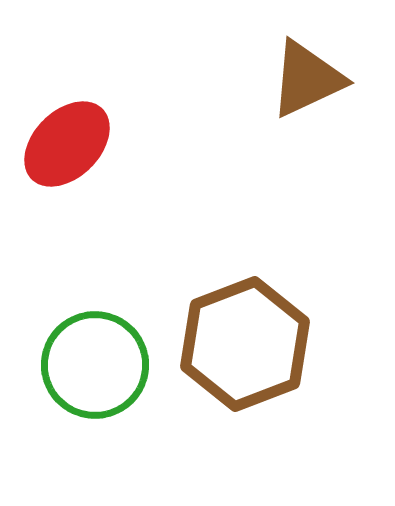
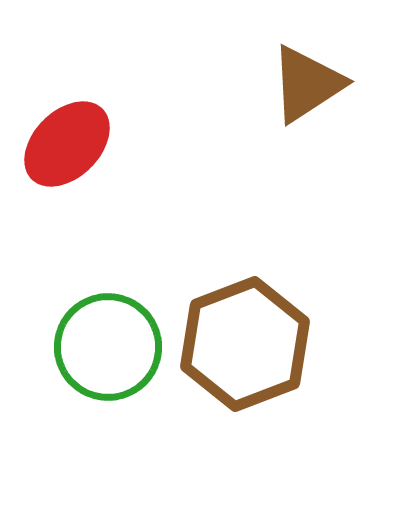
brown triangle: moved 5 px down; rotated 8 degrees counterclockwise
green circle: moved 13 px right, 18 px up
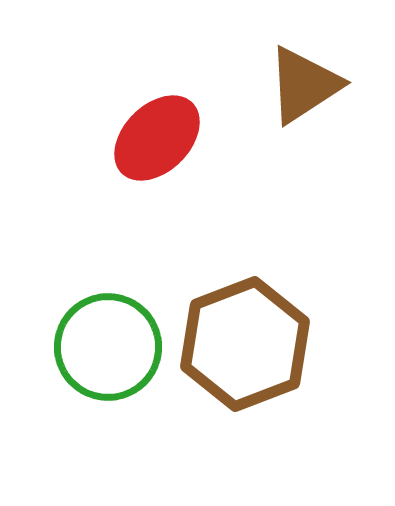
brown triangle: moved 3 px left, 1 px down
red ellipse: moved 90 px right, 6 px up
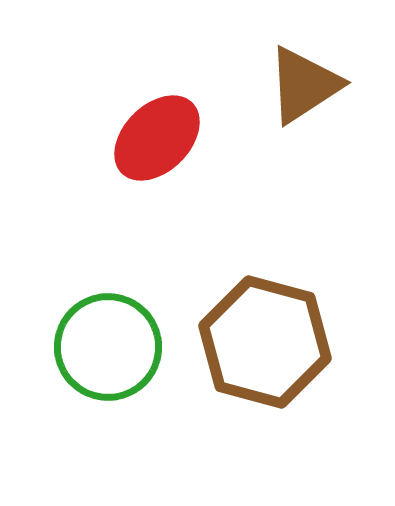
brown hexagon: moved 20 px right, 2 px up; rotated 24 degrees counterclockwise
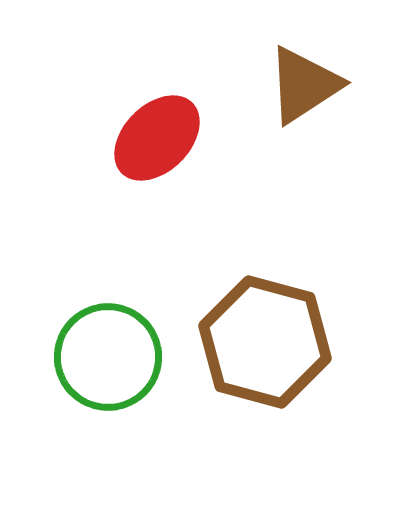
green circle: moved 10 px down
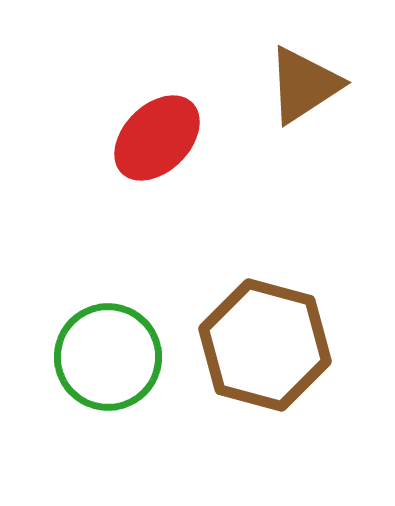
brown hexagon: moved 3 px down
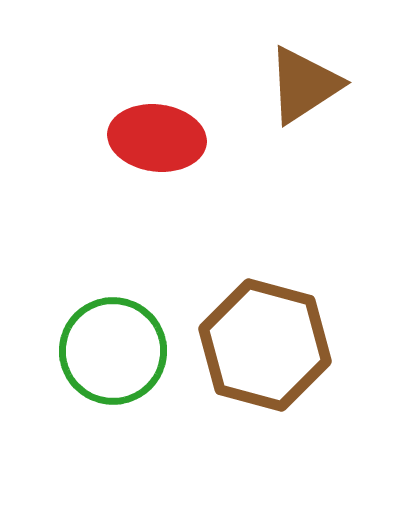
red ellipse: rotated 52 degrees clockwise
green circle: moved 5 px right, 6 px up
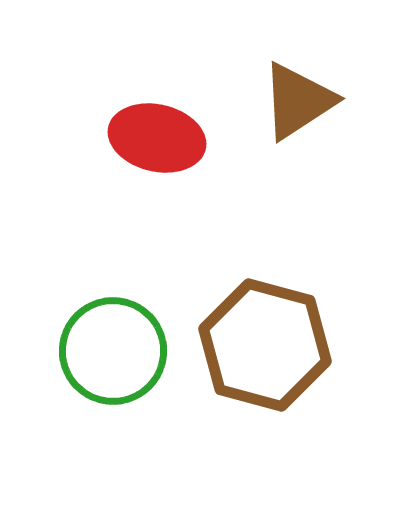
brown triangle: moved 6 px left, 16 px down
red ellipse: rotated 6 degrees clockwise
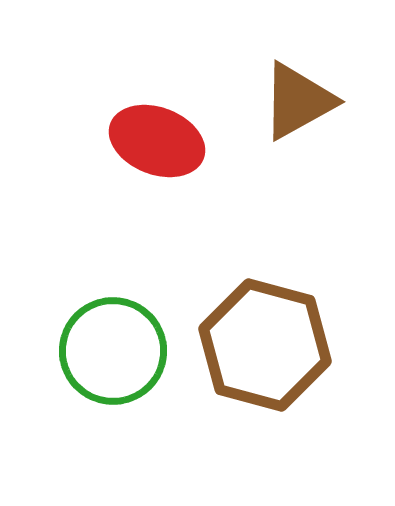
brown triangle: rotated 4 degrees clockwise
red ellipse: moved 3 px down; rotated 8 degrees clockwise
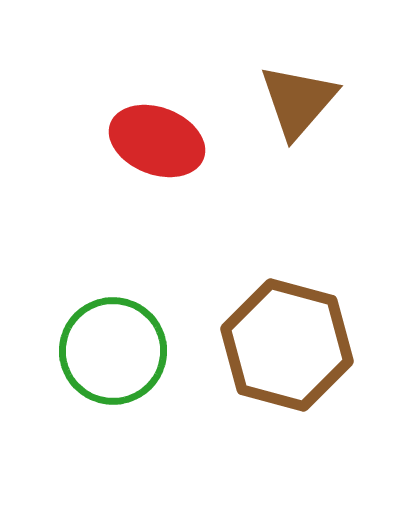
brown triangle: rotated 20 degrees counterclockwise
brown hexagon: moved 22 px right
